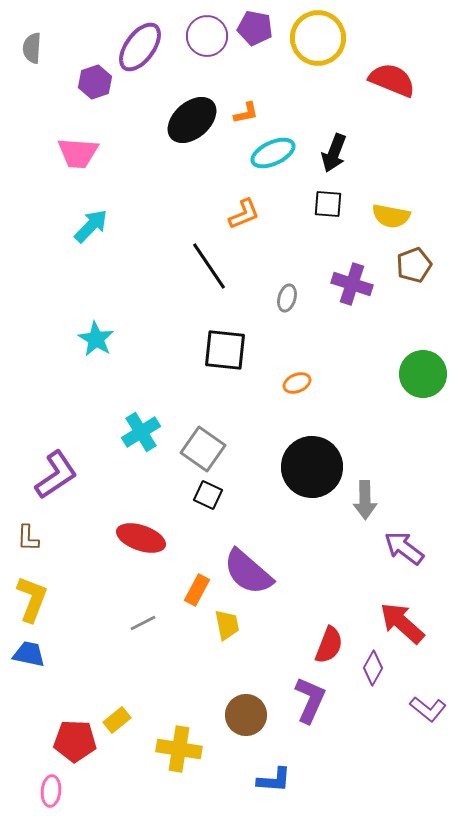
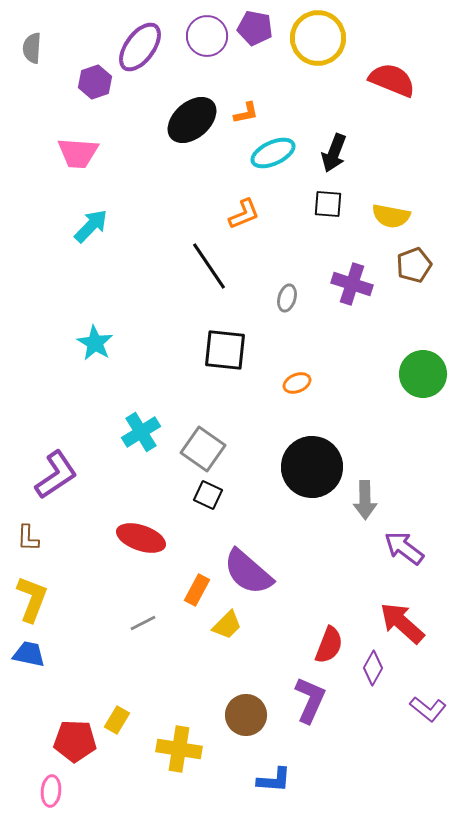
cyan star at (96, 339): moved 1 px left, 4 px down
yellow trapezoid at (227, 625): rotated 56 degrees clockwise
yellow rectangle at (117, 720): rotated 20 degrees counterclockwise
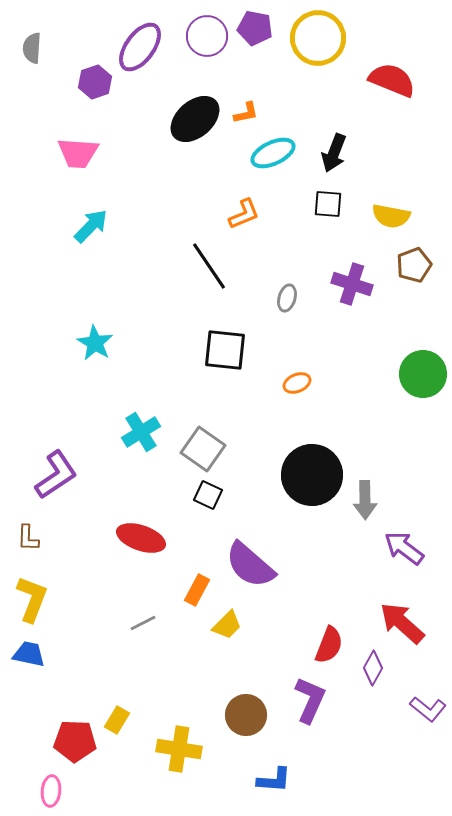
black ellipse at (192, 120): moved 3 px right, 1 px up
black circle at (312, 467): moved 8 px down
purple semicircle at (248, 572): moved 2 px right, 7 px up
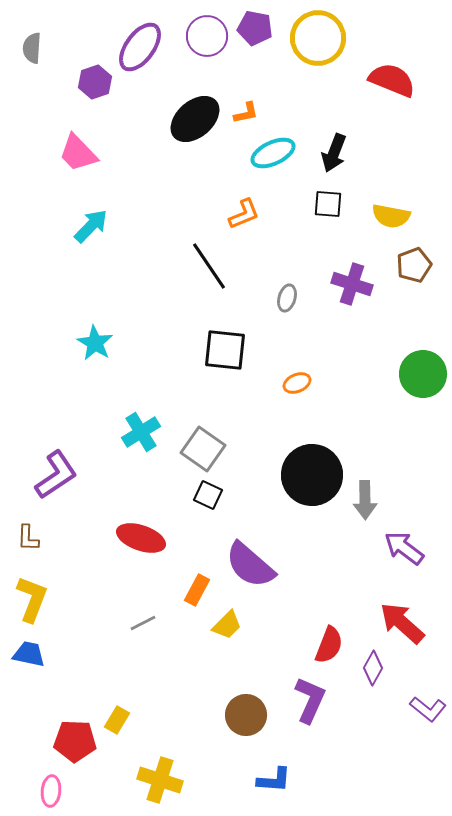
pink trapezoid at (78, 153): rotated 42 degrees clockwise
yellow cross at (179, 749): moved 19 px left, 31 px down; rotated 9 degrees clockwise
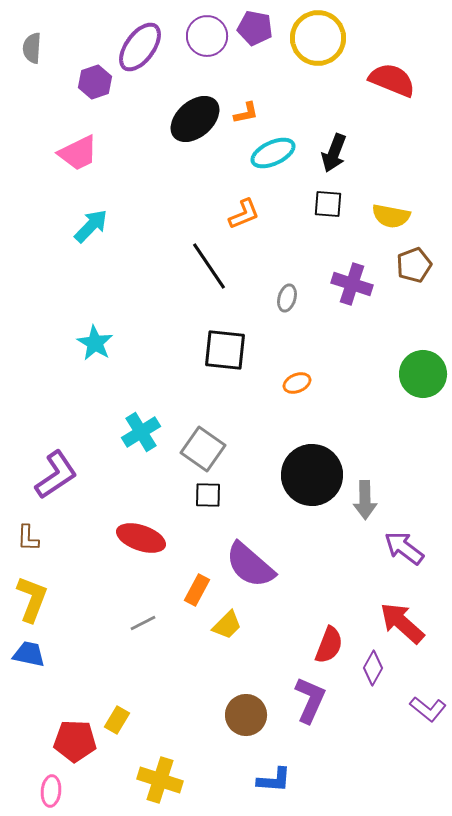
pink trapezoid at (78, 153): rotated 72 degrees counterclockwise
black square at (208, 495): rotated 24 degrees counterclockwise
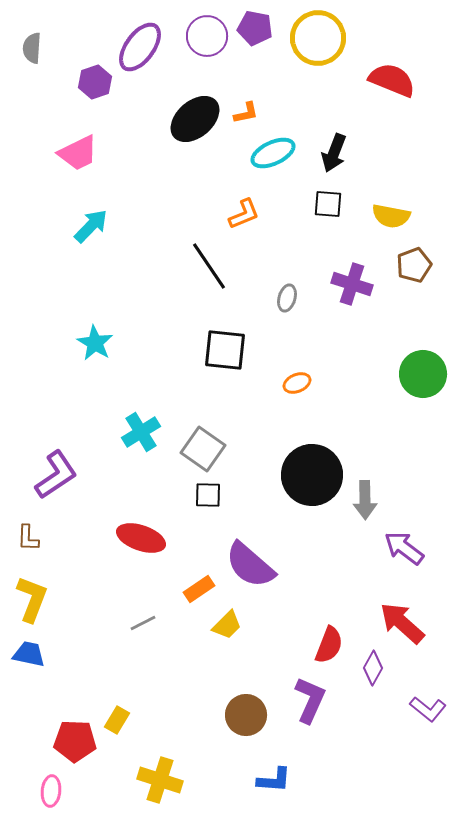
orange rectangle at (197, 590): moved 2 px right, 1 px up; rotated 28 degrees clockwise
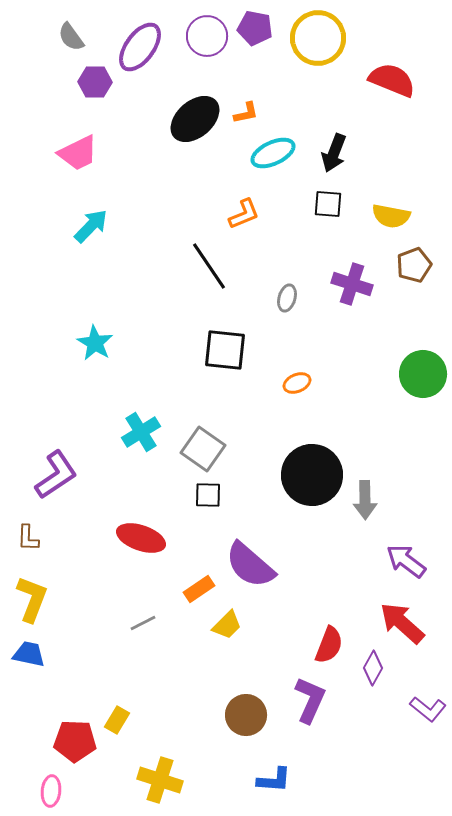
gray semicircle at (32, 48): moved 39 px right, 11 px up; rotated 40 degrees counterclockwise
purple hexagon at (95, 82): rotated 20 degrees clockwise
purple arrow at (404, 548): moved 2 px right, 13 px down
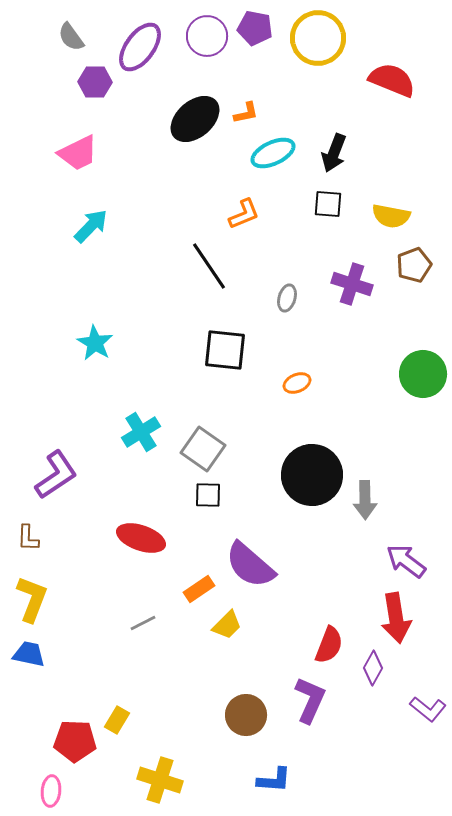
red arrow at (402, 623): moved 6 px left, 5 px up; rotated 141 degrees counterclockwise
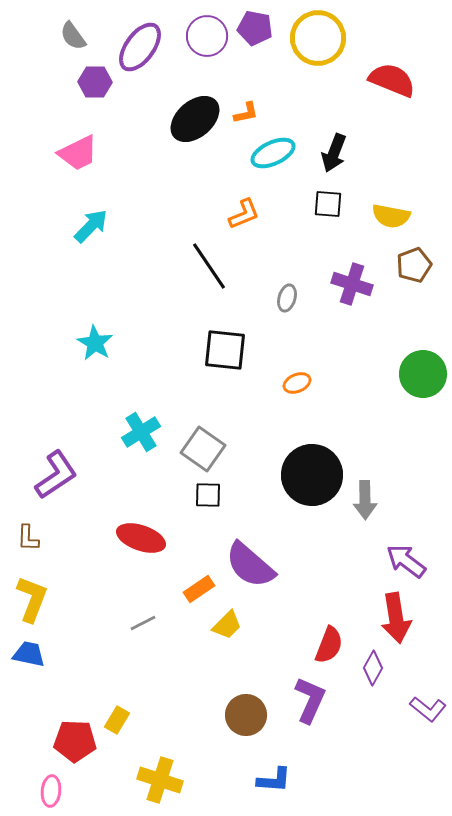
gray semicircle at (71, 37): moved 2 px right, 1 px up
